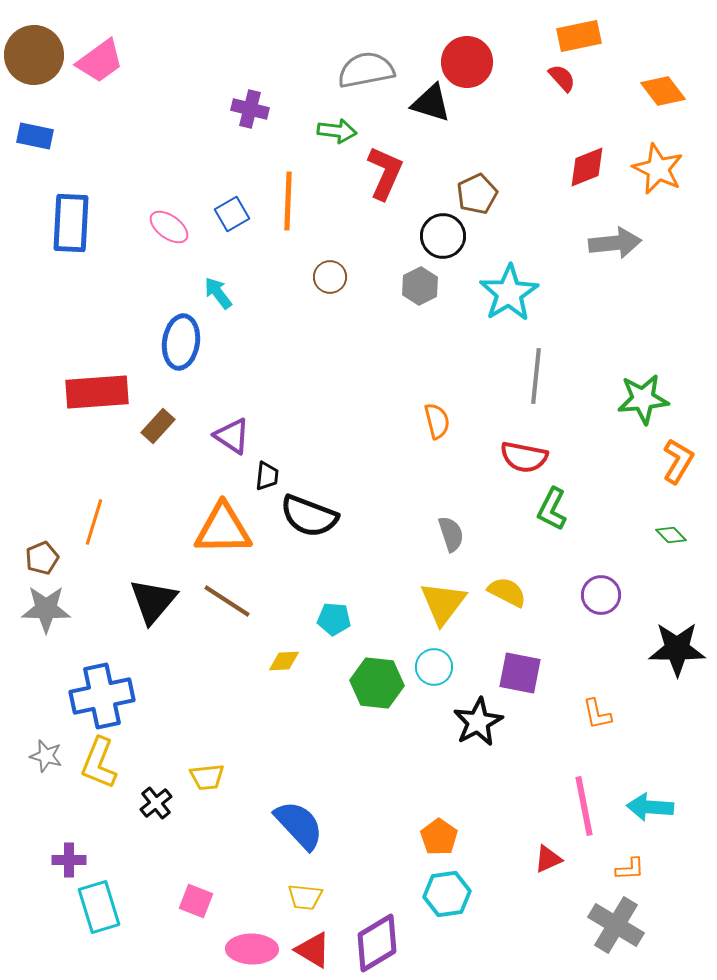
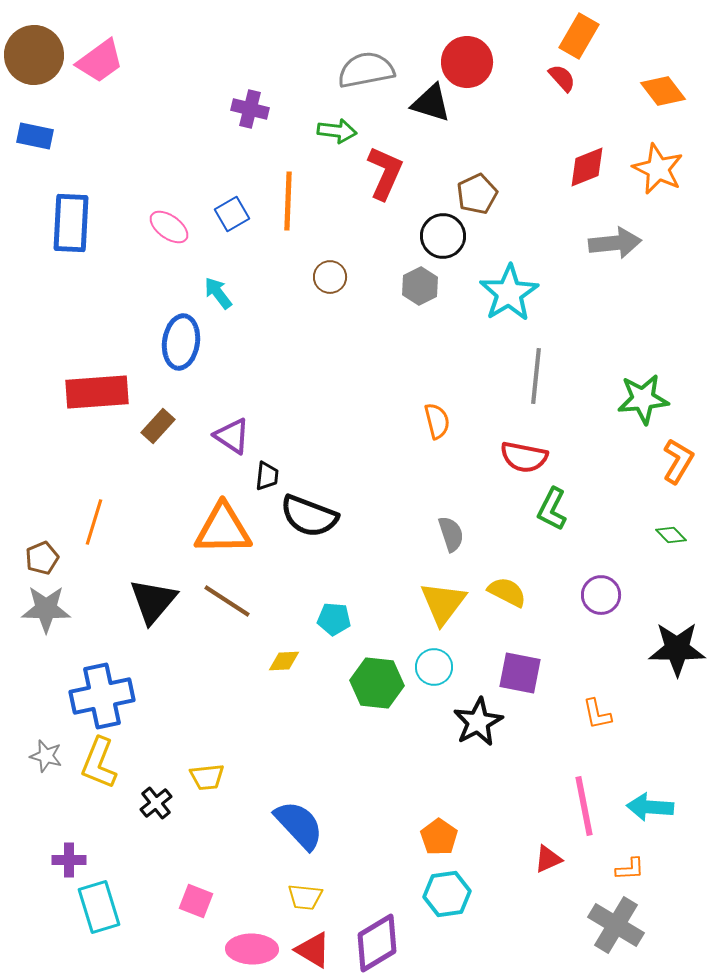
orange rectangle at (579, 36): rotated 48 degrees counterclockwise
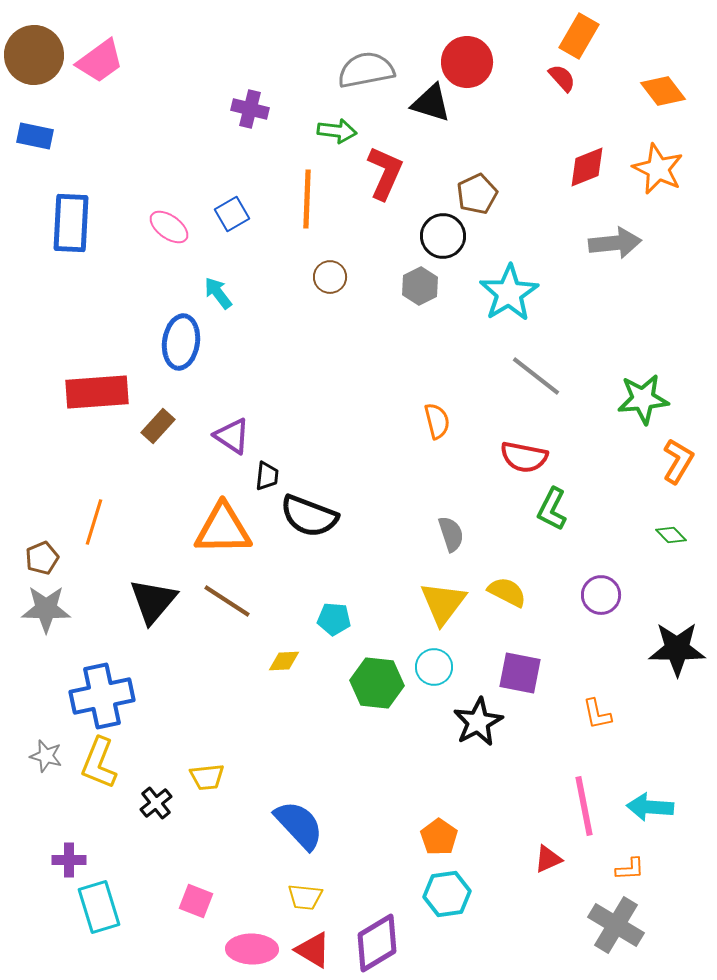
orange line at (288, 201): moved 19 px right, 2 px up
gray line at (536, 376): rotated 58 degrees counterclockwise
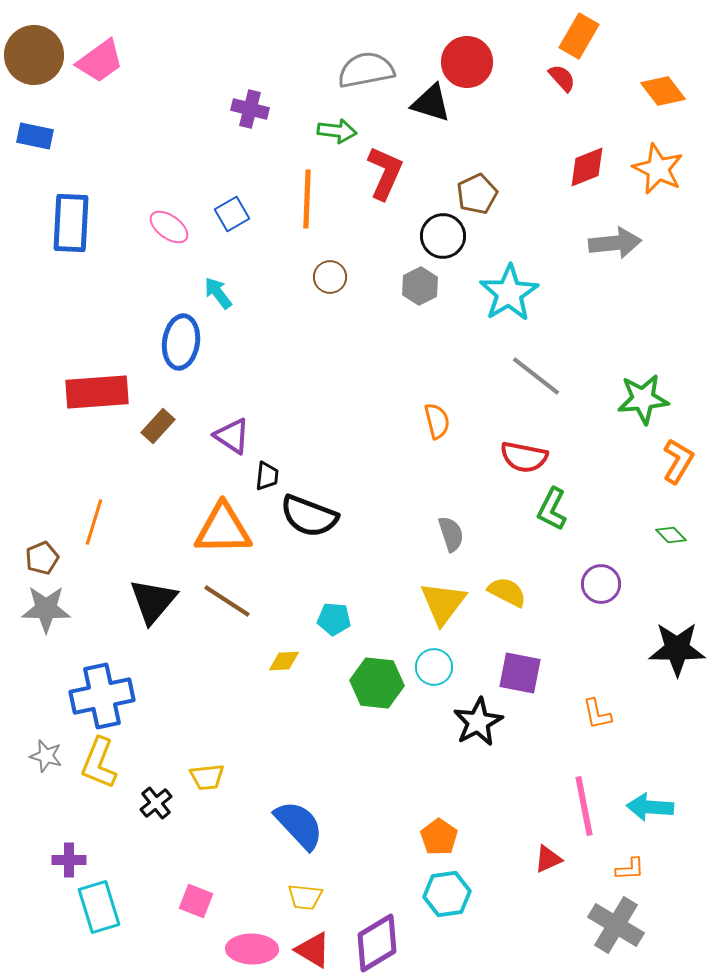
purple circle at (601, 595): moved 11 px up
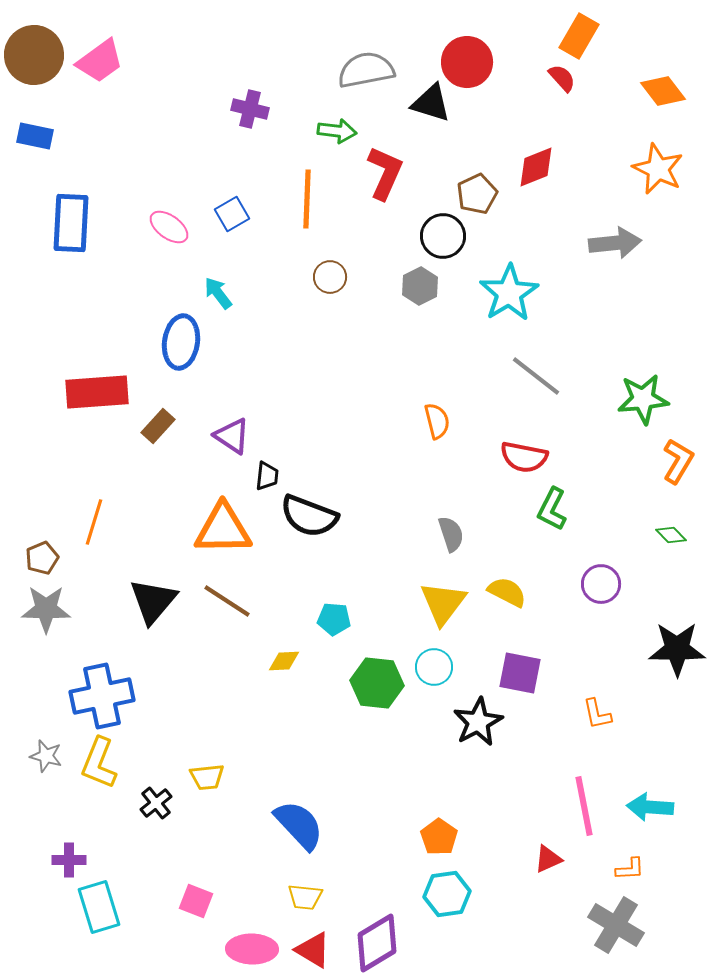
red diamond at (587, 167): moved 51 px left
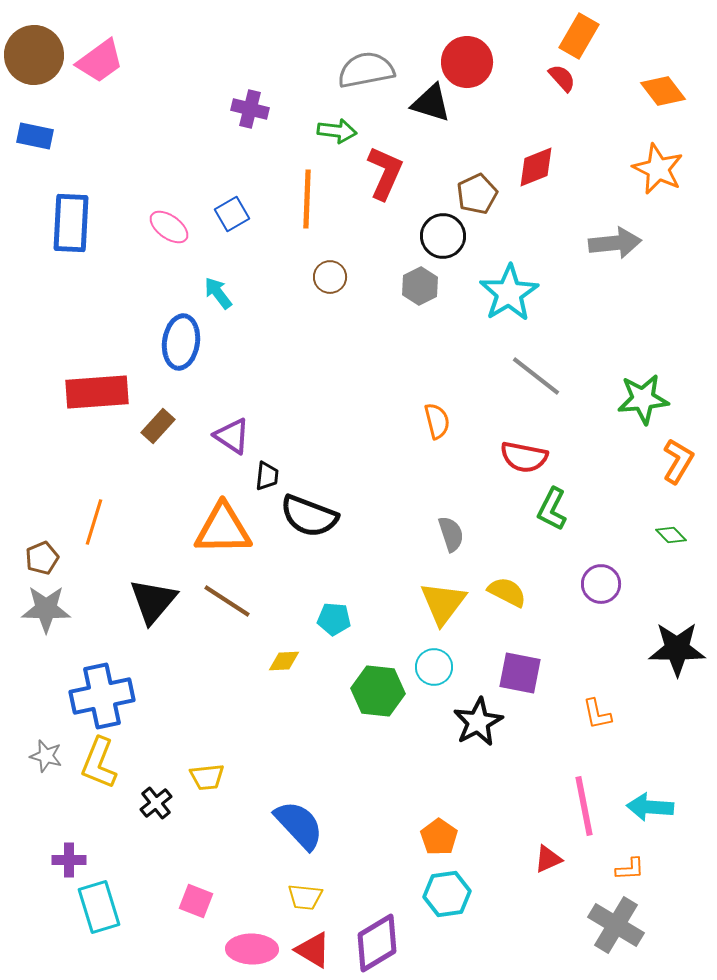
green hexagon at (377, 683): moved 1 px right, 8 px down
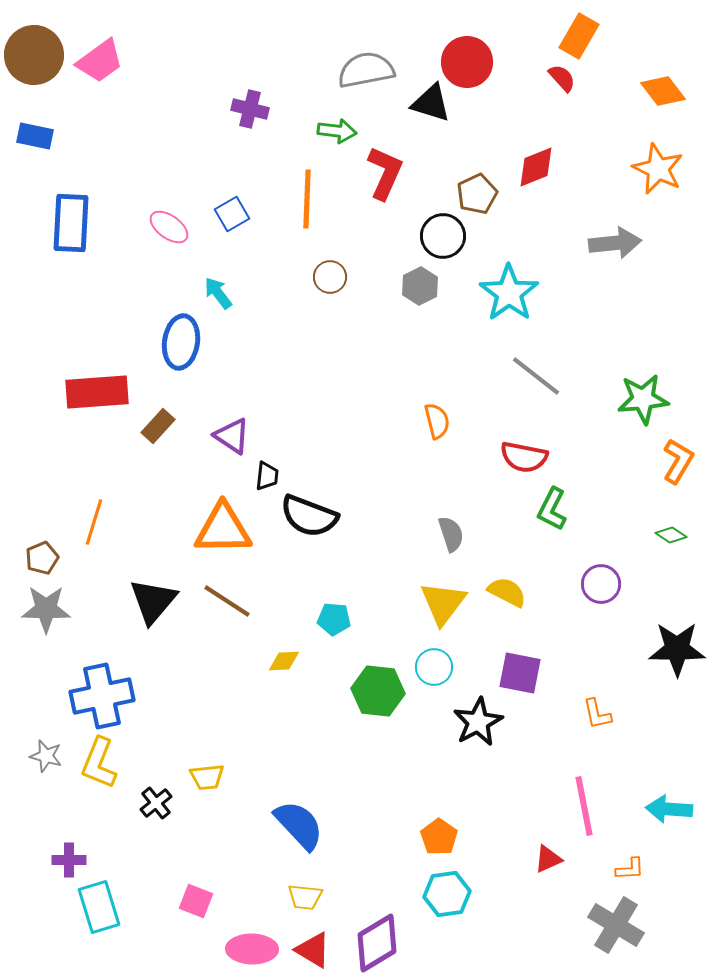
cyan star at (509, 293): rotated 4 degrees counterclockwise
green diamond at (671, 535): rotated 12 degrees counterclockwise
cyan arrow at (650, 807): moved 19 px right, 2 px down
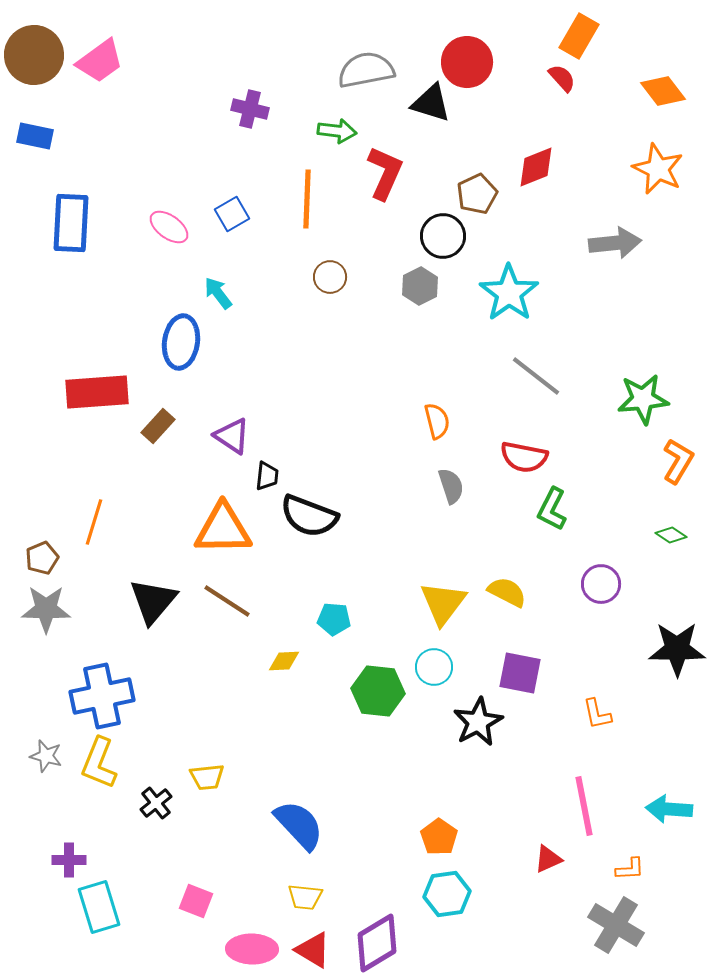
gray semicircle at (451, 534): moved 48 px up
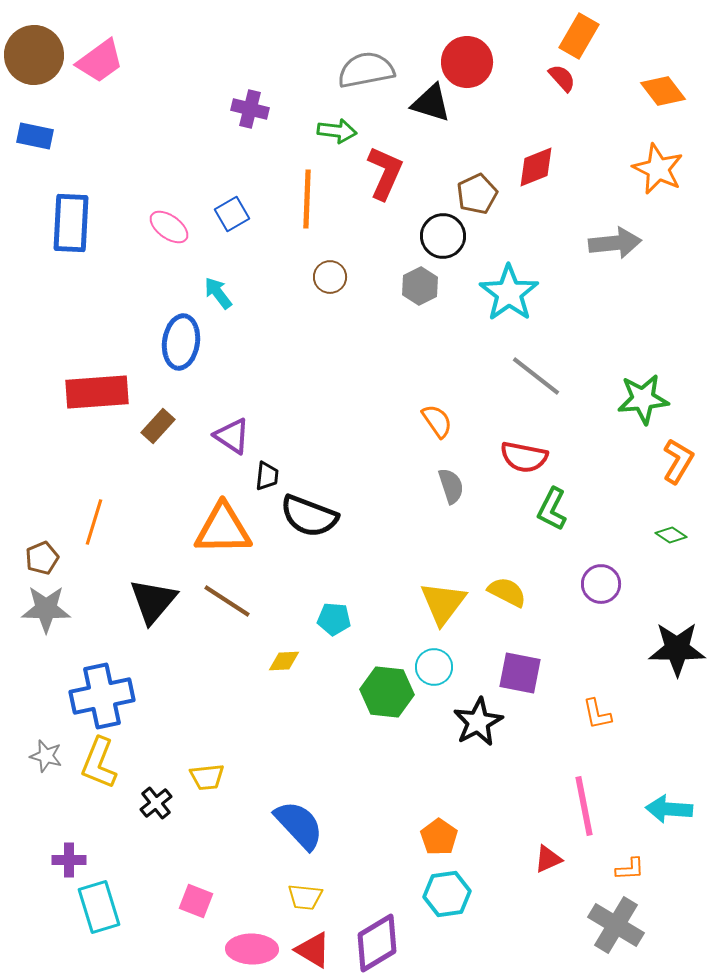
orange semicircle at (437, 421): rotated 21 degrees counterclockwise
green hexagon at (378, 691): moved 9 px right, 1 px down
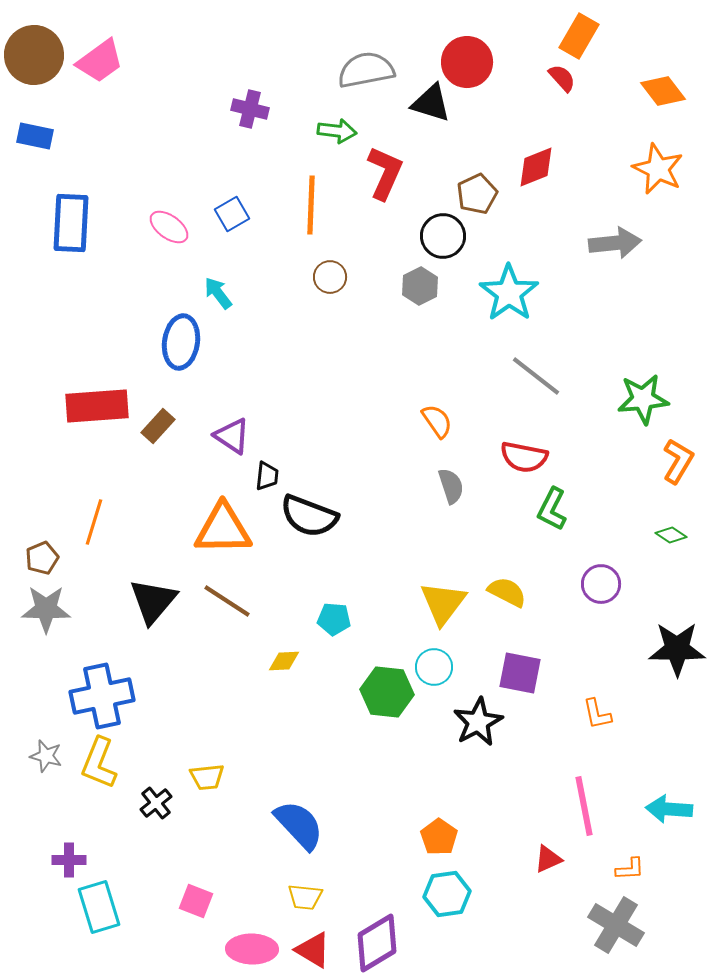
orange line at (307, 199): moved 4 px right, 6 px down
red rectangle at (97, 392): moved 14 px down
